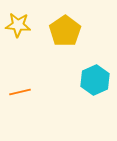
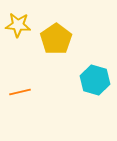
yellow pentagon: moved 9 px left, 8 px down
cyan hexagon: rotated 20 degrees counterclockwise
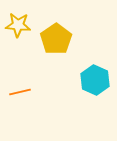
cyan hexagon: rotated 8 degrees clockwise
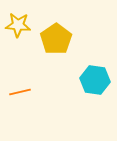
cyan hexagon: rotated 16 degrees counterclockwise
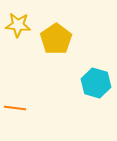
cyan hexagon: moved 1 px right, 3 px down; rotated 8 degrees clockwise
orange line: moved 5 px left, 16 px down; rotated 20 degrees clockwise
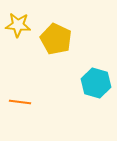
yellow pentagon: rotated 12 degrees counterclockwise
orange line: moved 5 px right, 6 px up
